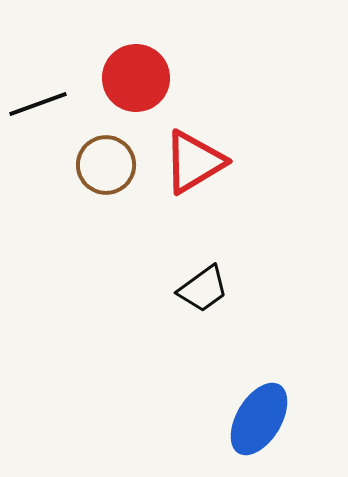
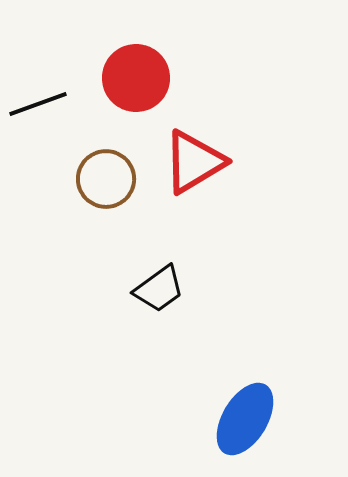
brown circle: moved 14 px down
black trapezoid: moved 44 px left
blue ellipse: moved 14 px left
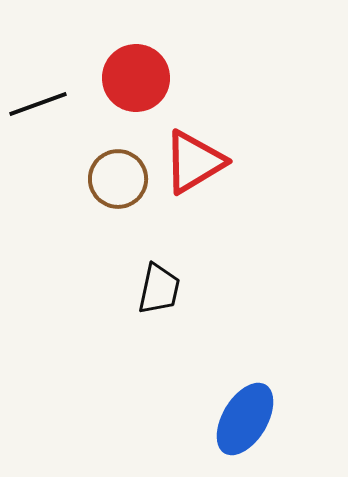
brown circle: moved 12 px right
black trapezoid: rotated 42 degrees counterclockwise
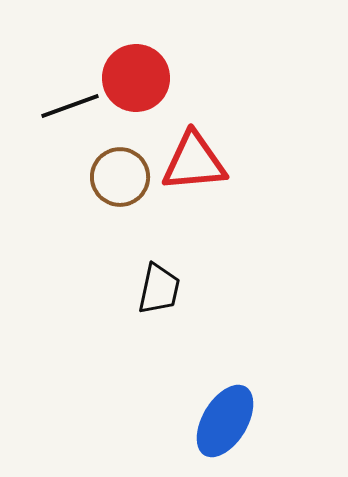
black line: moved 32 px right, 2 px down
red triangle: rotated 26 degrees clockwise
brown circle: moved 2 px right, 2 px up
blue ellipse: moved 20 px left, 2 px down
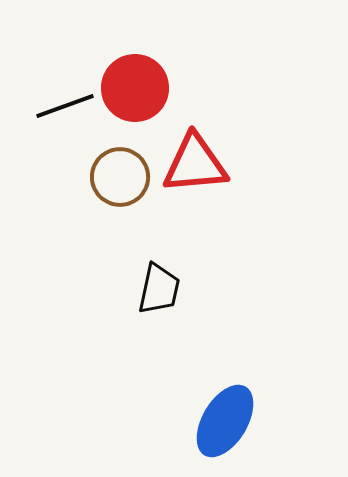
red circle: moved 1 px left, 10 px down
black line: moved 5 px left
red triangle: moved 1 px right, 2 px down
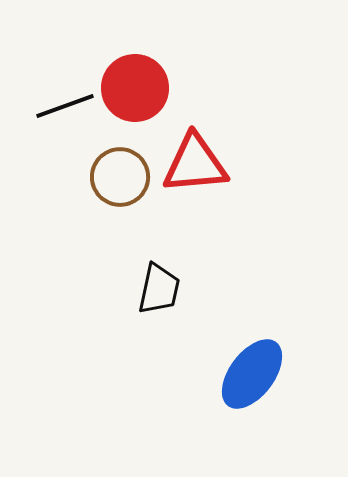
blue ellipse: moved 27 px right, 47 px up; rotated 6 degrees clockwise
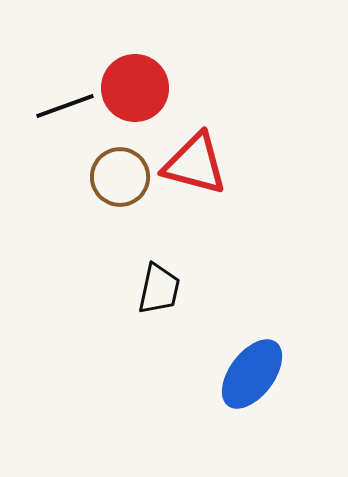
red triangle: rotated 20 degrees clockwise
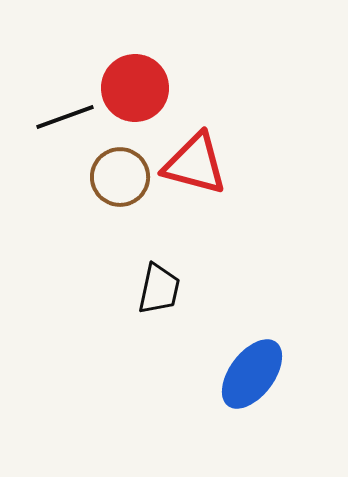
black line: moved 11 px down
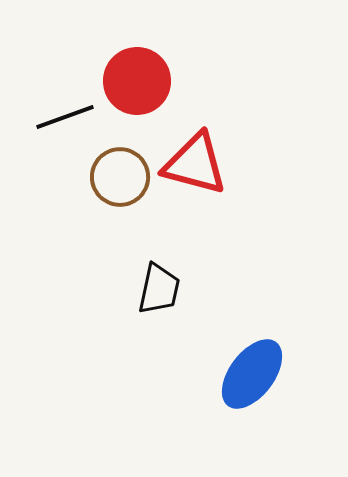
red circle: moved 2 px right, 7 px up
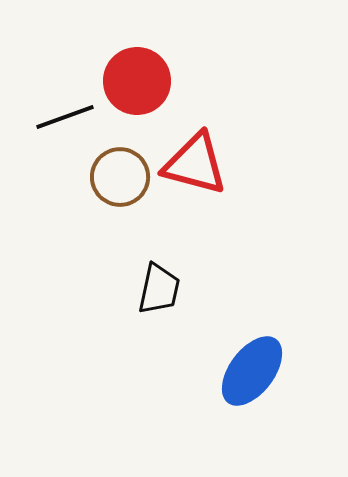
blue ellipse: moved 3 px up
